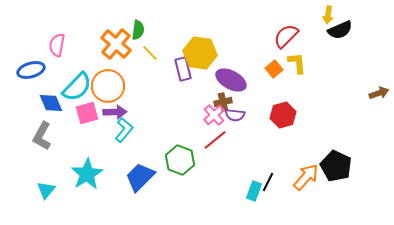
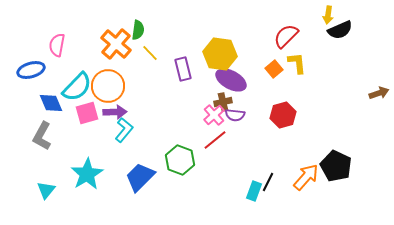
yellow hexagon: moved 20 px right, 1 px down
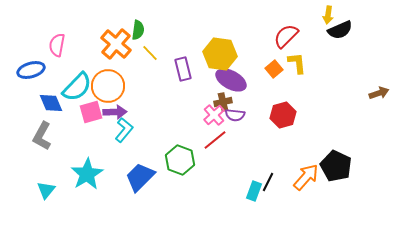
pink square: moved 4 px right, 1 px up
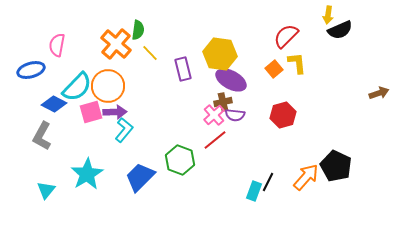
blue diamond: moved 3 px right, 1 px down; rotated 40 degrees counterclockwise
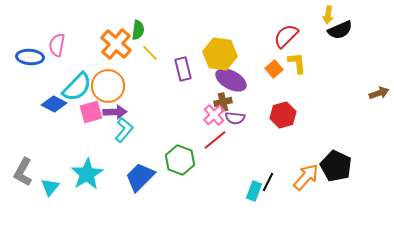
blue ellipse: moved 1 px left, 13 px up; rotated 20 degrees clockwise
purple semicircle: moved 3 px down
gray L-shape: moved 19 px left, 36 px down
cyan triangle: moved 4 px right, 3 px up
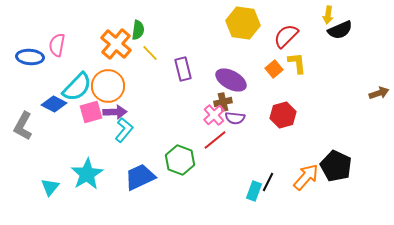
yellow hexagon: moved 23 px right, 31 px up
gray L-shape: moved 46 px up
blue trapezoid: rotated 20 degrees clockwise
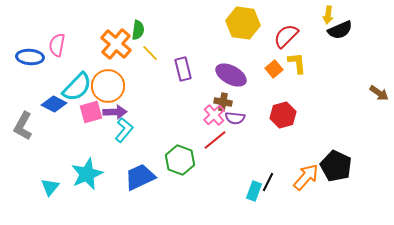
purple ellipse: moved 5 px up
brown arrow: rotated 54 degrees clockwise
brown cross: rotated 24 degrees clockwise
cyan star: rotated 8 degrees clockwise
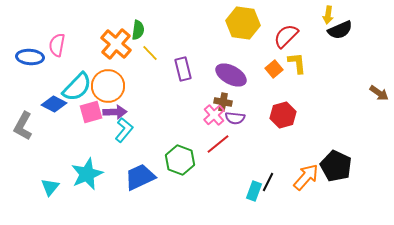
red line: moved 3 px right, 4 px down
